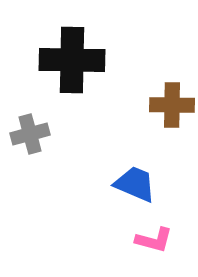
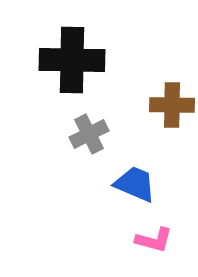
gray cross: moved 59 px right; rotated 12 degrees counterclockwise
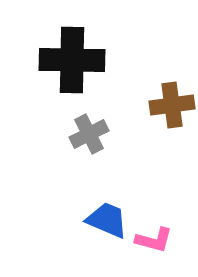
brown cross: rotated 9 degrees counterclockwise
blue trapezoid: moved 28 px left, 36 px down
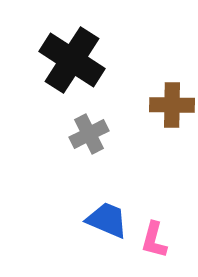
black cross: rotated 32 degrees clockwise
brown cross: rotated 9 degrees clockwise
pink L-shape: rotated 90 degrees clockwise
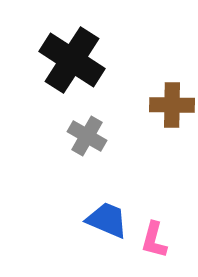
gray cross: moved 2 px left, 2 px down; rotated 33 degrees counterclockwise
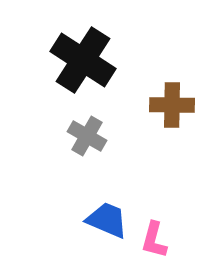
black cross: moved 11 px right
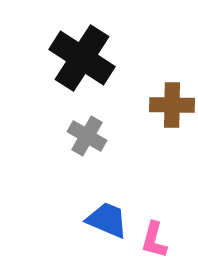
black cross: moved 1 px left, 2 px up
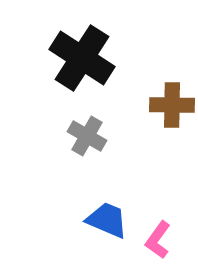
pink L-shape: moved 4 px right; rotated 21 degrees clockwise
